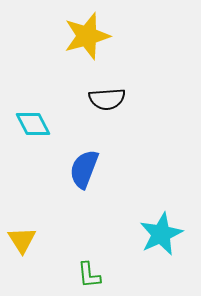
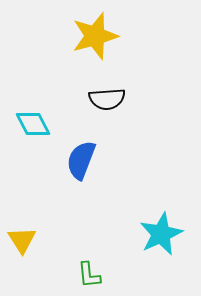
yellow star: moved 8 px right
blue semicircle: moved 3 px left, 9 px up
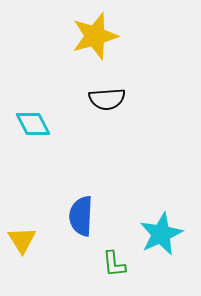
blue semicircle: moved 56 px down; rotated 18 degrees counterclockwise
green L-shape: moved 25 px right, 11 px up
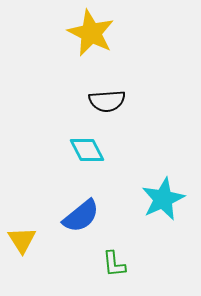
yellow star: moved 4 px left, 3 px up; rotated 30 degrees counterclockwise
black semicircle: moved 2 px down
cyan diamond: moved 54 px right, 26 px down
blue semicircle: rotated 132 degrees counterclockwise
cyan star: moved 2 px right, 35 px up
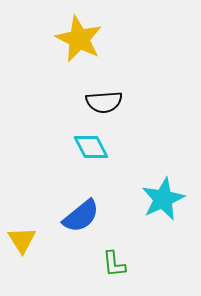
yellow star: moved 12 px left, 6 px down
black semicircle: moved 3 px left, 1 px down
cyan diamond: moved 4 px right, 3 px up
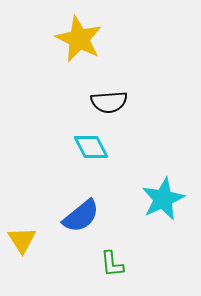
black semicircle: moved 5 px right
green L-shape: moved 2 px left
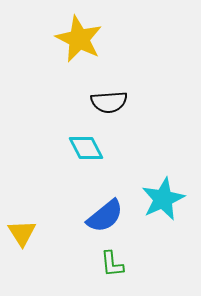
cyan diamond: moved 5 px left, 1 px down
blue semicircle: moved 24 px right
yellow triangle: moved 7 px up
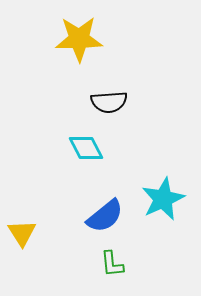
yellow star: rotated 27 degrees counterclockwise
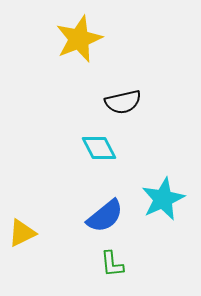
yellow star: rotated 21 degrees counterclockwise
black semicircle: moved 14 px right; rotated 9 degrees counterclockwise
cyan diamond: moved 13 px right
yellow triangle: rotated 36 degrees clockwise
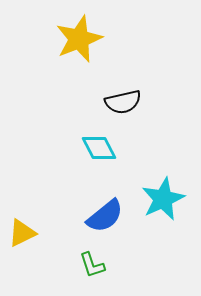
green L-shape: moved 20 px left, 1 px down; rotated 12 degrees counterclockwise
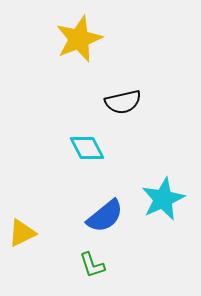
cyan diamond: moved 12 px left
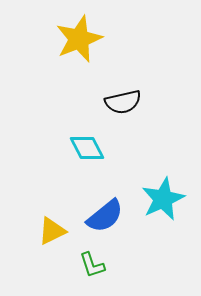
yellow triangle: moved 30 px right, 2 px up
